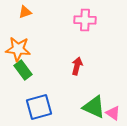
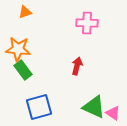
pink cross: moved 2 px right, 3 px down
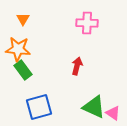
orange triangle: moved 2 px left, 7 px down; rotated 40 degrees counterclockwise
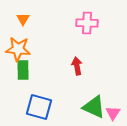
red arrow: rotated 24 degrees counterclockwise
green rectangle: rotated 36 degrees clockwise
blue square: rotated 32 degrees clockwise
pink triangle: rotated 28 degrees clockwise
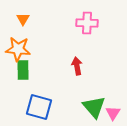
green triangle: rotated 25 degrees clockwise
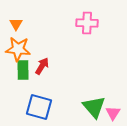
orange triangle: moved 7 px left, 5 px down
red arrow: moved 35 px left; rotated 42 degrees clockwise
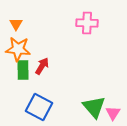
blue square: rotated 12 degrees clockwise
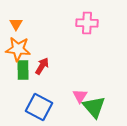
pink triangle: moved 33 px left, 17 px up
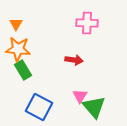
red arrow: moved 32 px right, 6 px up; rotated 66 degrees clockwise
green rectangle: rotated 30 degrees counterclockwise
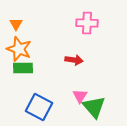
orange star: moved 1 px right; rotated 15 degrees clockwise
green rectangle: moved 2 px up; rotated 60 degrees counterclockwise
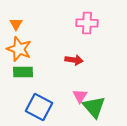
green rectangle: moved 4 px down
